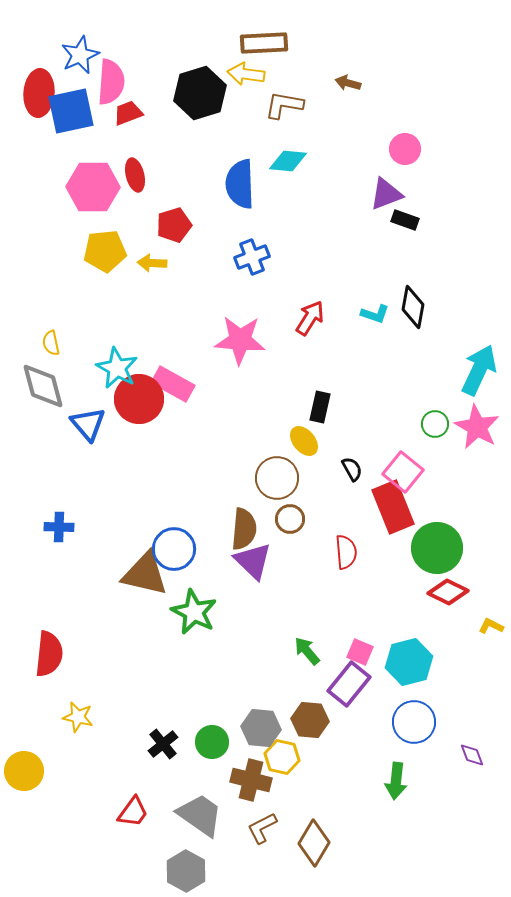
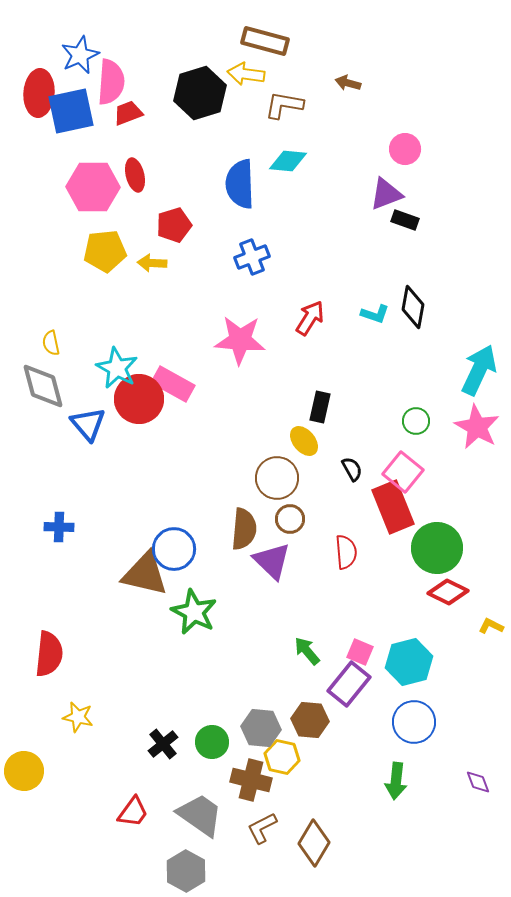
brown rectangle at (264, 43): moved 1 px right, 2 px up; rotated 18 degrees clockwise
green circle at (435, 424): moved 19 px left, 3 px up
purple triangle at (253, 561): moved 19 px right
purple diamond at (472, 755): moved 6 px right, 27 px down
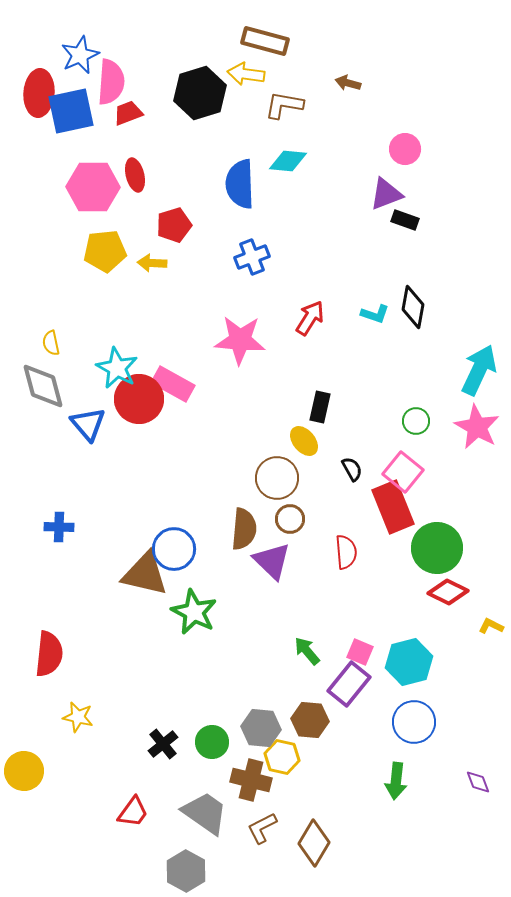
gray trapezoid at (200, 815): moved 5 px right, 2 px up
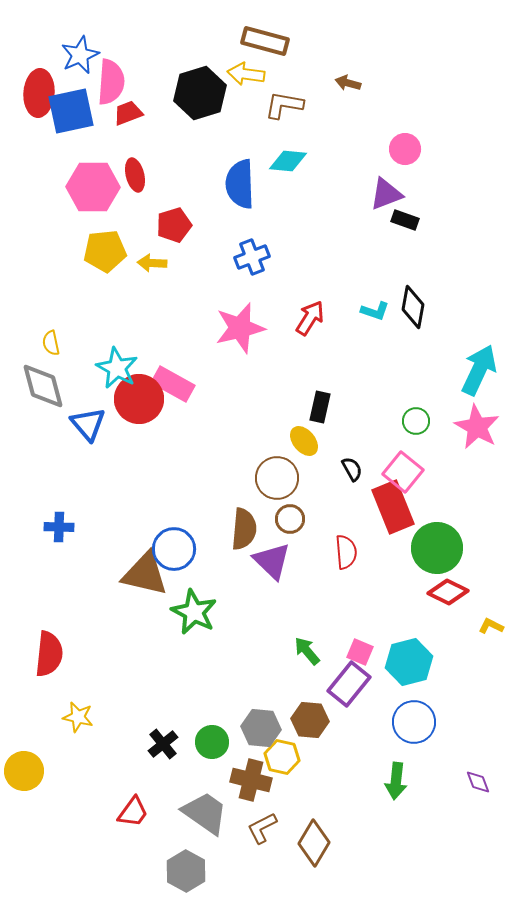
cyan L-shape at (375, 314): moved 3 px up
pink star at (240, 340): moved 12 px up; rotated 18 degrees counterclockwise
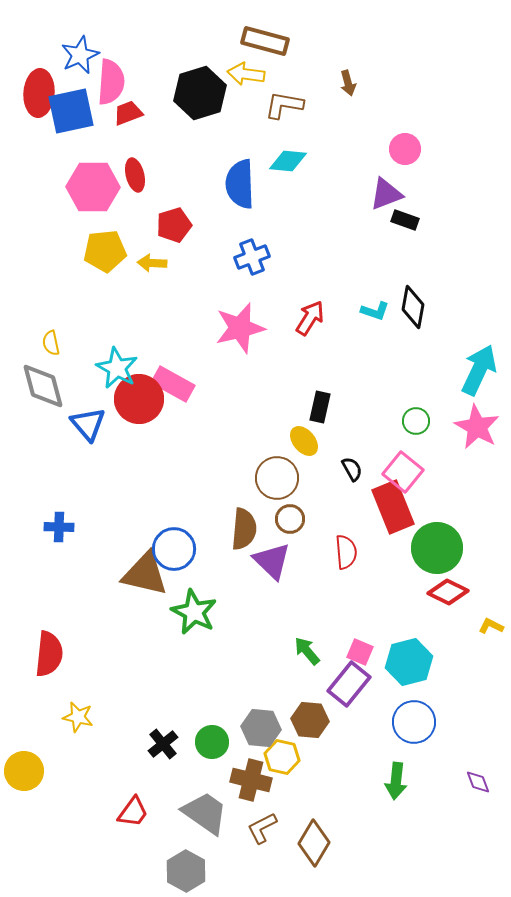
brown arrow at (348, 83): rotated 120 degrees counterclockwise
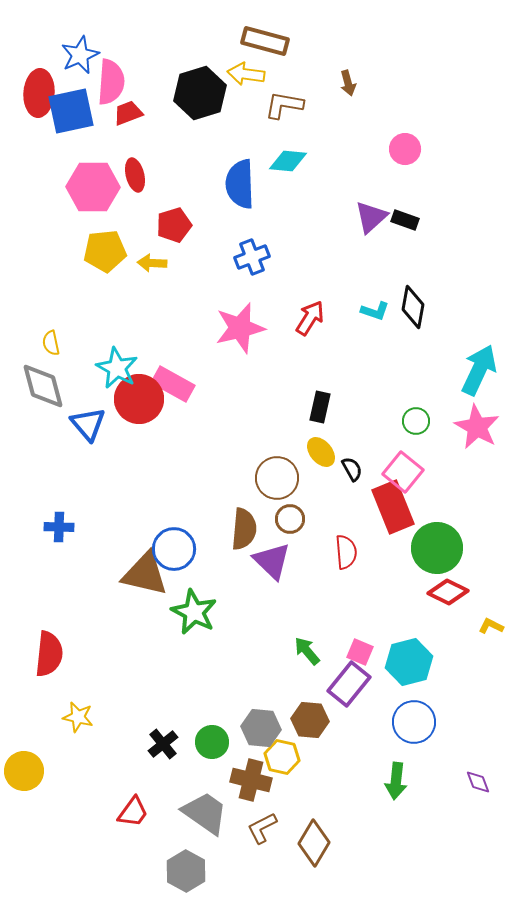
purple triangle at (386, 194): moved 15 px left, 23 px down; rotated 21 degrees counterclockwise
yellow ellipse at (304, 441): moved 17 px right, 11 px down
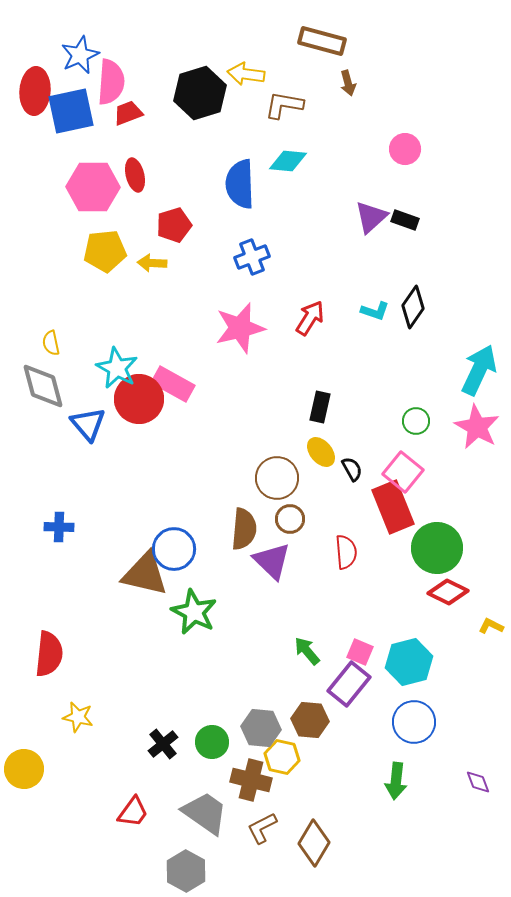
brown rectangle at (265, 41): moved 57 px right
red ellipse at (39, 93): moved 4 px left, 2 px up
black diamond at (413, 307): rotated 24 degrees clockwise
yellow circle at (24, 771): moved 2 px up
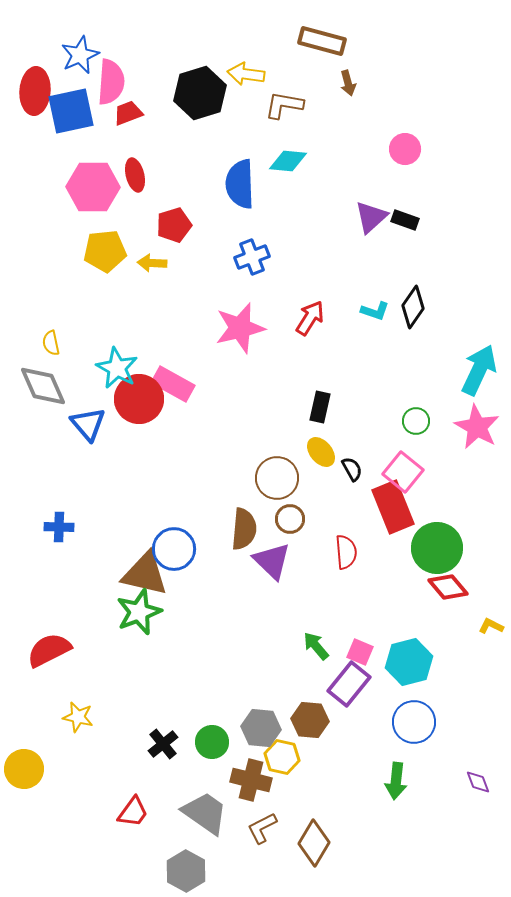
gray diamond at (43, 386): rotated 9 degrees counterclockwise
red diamond at (448, 592): moved 5 px up; rotated 24 degrees clockwise
green star at (194, 612): moved 55 px left; rotated 24 degrees clockwise
green arrow at (307, 651): moved 9 px right, 5 px up
red semicircle at (49, 654): moved 4 px up; rotated 123 degrees counterclockwise
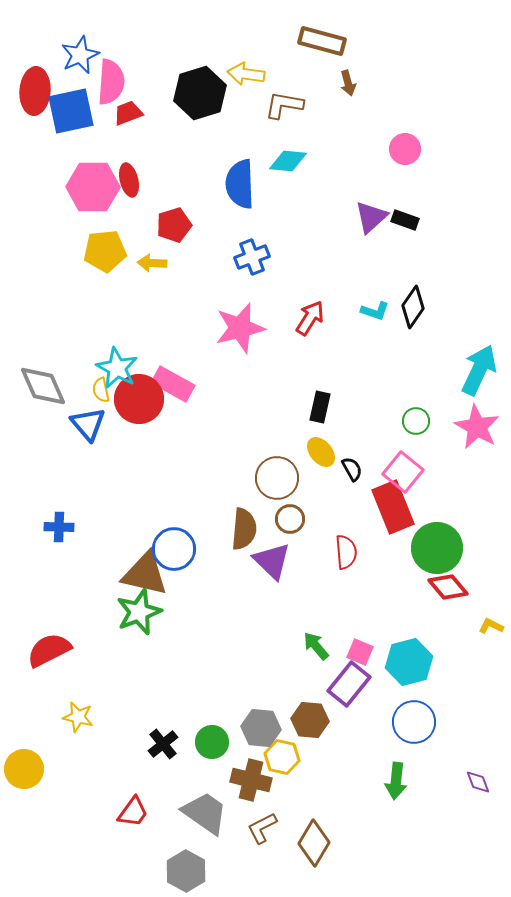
red ellipse at (135, 175): moved 6 px left, 5 px down
yellow semicircle at (51, 343): moved 50 px right, 47 px down
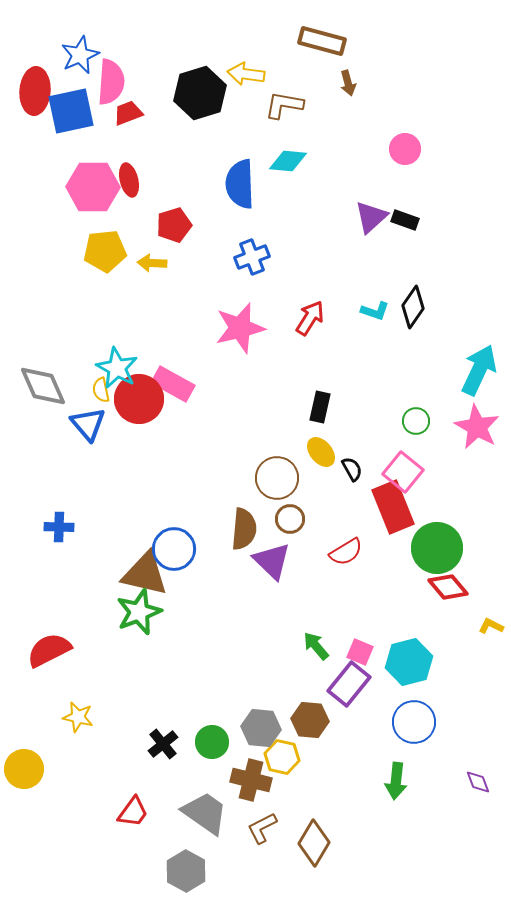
red semicircle at (346, 552): rotated 64 degrees clockwise
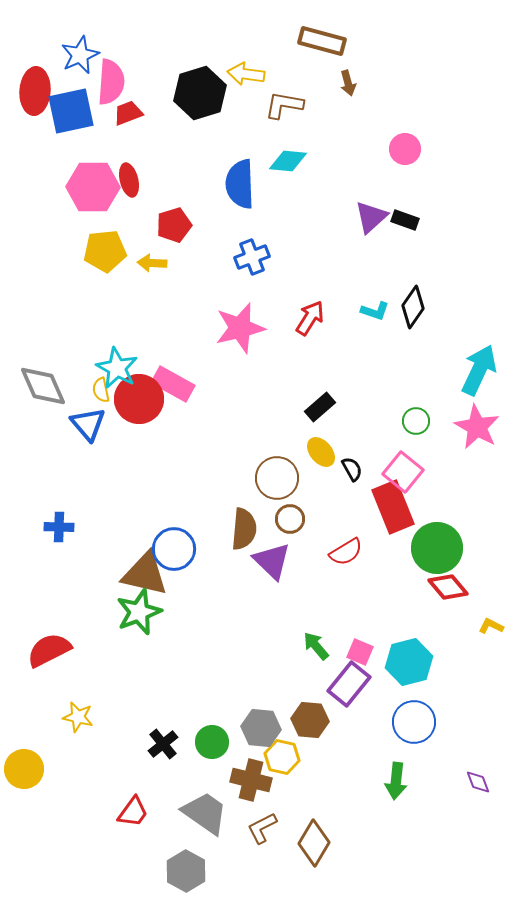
black rectangle at (320, 407): rotated 36 degrees clockwise
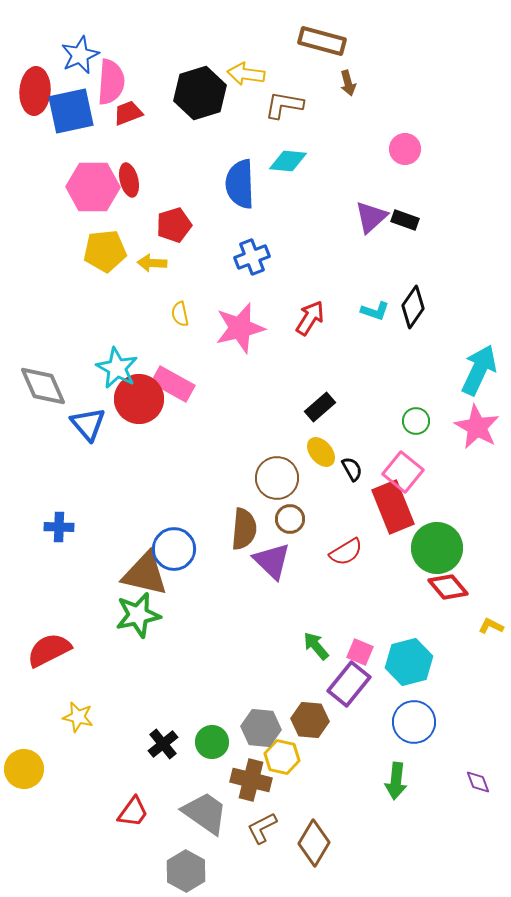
yellow semicircle at (101, 390): moved 79 px right, 76 px up
green star at (139, 612): moved 1 px left, 3 px down; rotated 9 degrees clockwise
